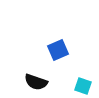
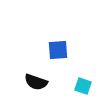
blue square: rotated 20 degrees clockwise
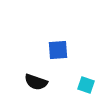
cyan square: moved 3 px right, 1 px up
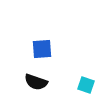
blue square: moved 16 px left, 1 px up
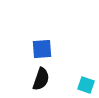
black semicircle: moved 5 px right, 3 px up; rotated 90 degrees counterclockwise
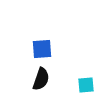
cyan square: rotated 24 degrees counterclockwise
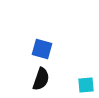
blue square: rotated 20 degrees clockwise
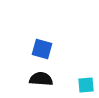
black semicircle: rotated 105 degrees counterclockwise
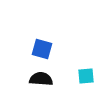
cyan square: moved 9 px up
